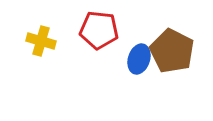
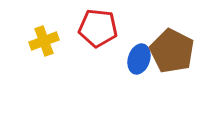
red pentagon: moved 1 px left, 2 px up
yellow cross: moved 3 px right; rotated 36 degrees counterclockwise
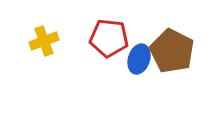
red pentagon: moved 11 px right, 10 px down
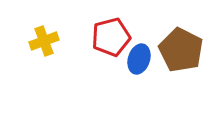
red pentagon: moved 2 px right, 1 px up; rotated 21 degrees counterclockwise
brown pentagon: moved 9 px right, 1 px up
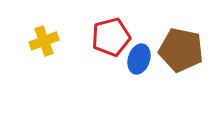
brown pentagon: rotated 15 degrees counterclockwise
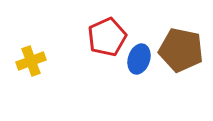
red pentagon: moved 4 px left; rotated 9 degrees counterclockwise
yellow cross: moved 13 px left, 20 px down
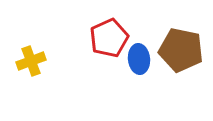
red pentagon: moved 2 px right, 1 px down
blue ellipse: rotated 24 degrees counterclockwise
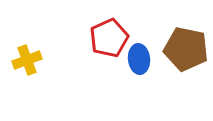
brown pentagon: moved 5 px right, 1 px up
yellow cross: moved 4 px left, 1 px up
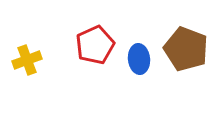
red pentagon: moved 14 px left, 7 px down
brown pentagon: rotated 9 degrees clockwise
